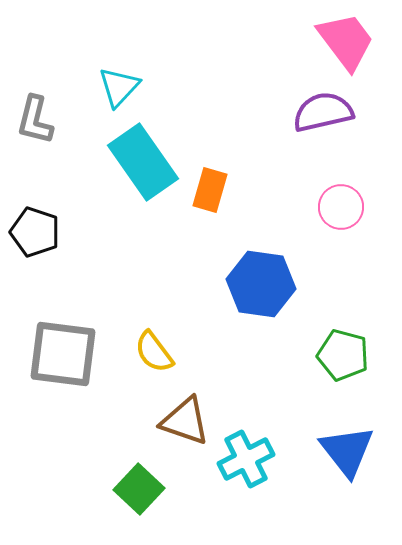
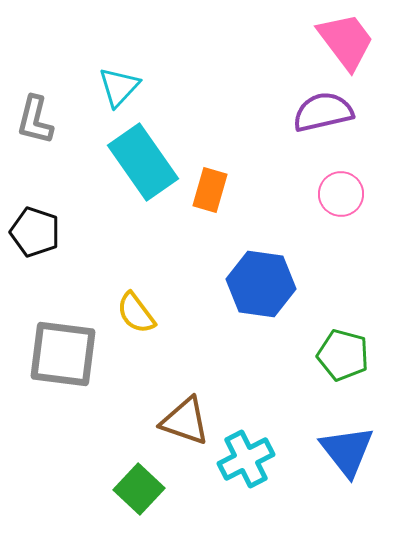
pink circle: moved 13 px up
yellow semicircle: moved 18 px left, 39 px up
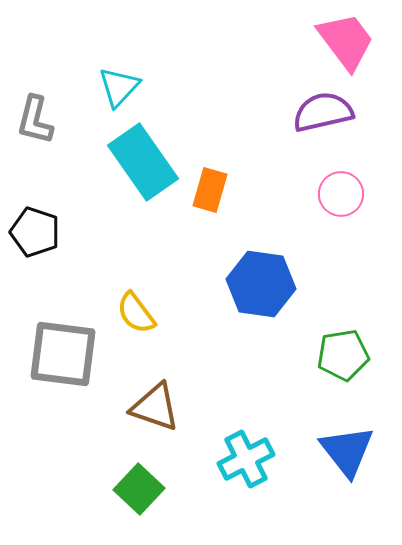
green pentagon: rotated 24 degrees counterclockwise
brown triangle: moved 30 px left, 14 px up
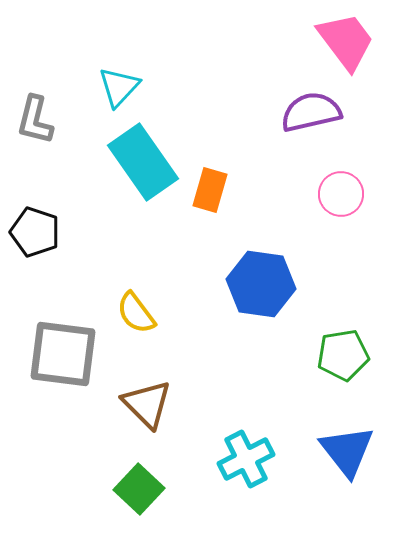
purple semicircle: moved 12 px left
brown triangle: moved 8 px left, 3 px up; rotated 26 degrees clockwise
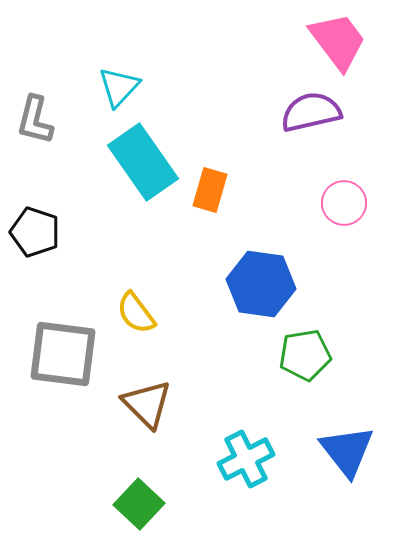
pink trapezoid: moved 8 px left
pink circle: moved 3 px right, 9 px down
green pentagon: moved 38 px left
green square: moved 15 px down
